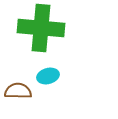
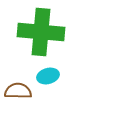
green cross: moved 4 px down
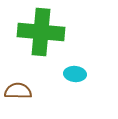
cyan ellipse: moved 27 px right, 2 px up; rotated 20 degrees clockwise
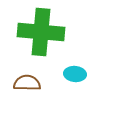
brown semicircle: moved 9 px right, 8 px up
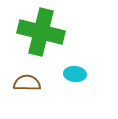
green cross: rotated 9 degrees clockwise
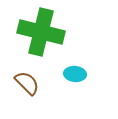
brown semicircle: rotated 44 degrees clockwise
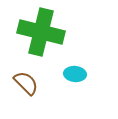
brown semicircle: moved 1 px left
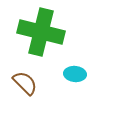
brown semicircle: moved 1 px left
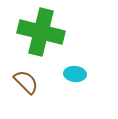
brown semicircle: moved 1 px right, 1 px up
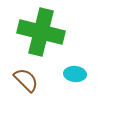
brown semicircle: moved 2 px up
